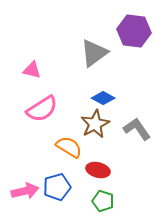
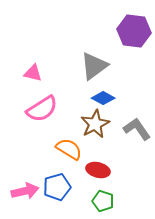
gray triangle: moved 13 px down
pink triangle: moved 1 px right, 3 px down
orange semicircle: moved 2 px down
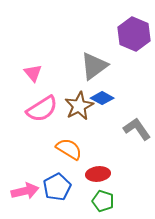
purple hexagon: moved 3 px down; rotated 16 degrees clockwise
pink triangle: rotated 36 degrees clockwise
blue diamond: moved 1 px left
brown star: moved 16 px left, 18 px up
red ellipse: moved 4 px down; rotated 20 degrees counterclockwise
blue pentagon: rotated 12 degrees counterclockwise
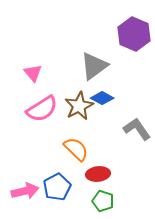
orange semicircle: moved 7 px right; rotated 12 degrees clockwise
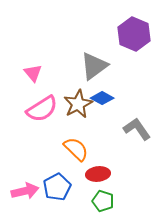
brown star: moved 1 px left, 2 px up
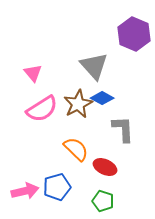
gray triangle: rotated 36 degrees counterclockwise
gray L-shape: moved 14 px left; rotated 32 degrees clockwise
red ellipse: moved 7 px right, 7 px up; rotated 30 degrees clockwise
blue pentagon: rotated 12 degrees clockwise
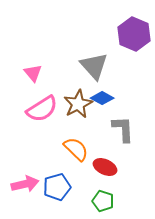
pink arrow: moved 7 px up
